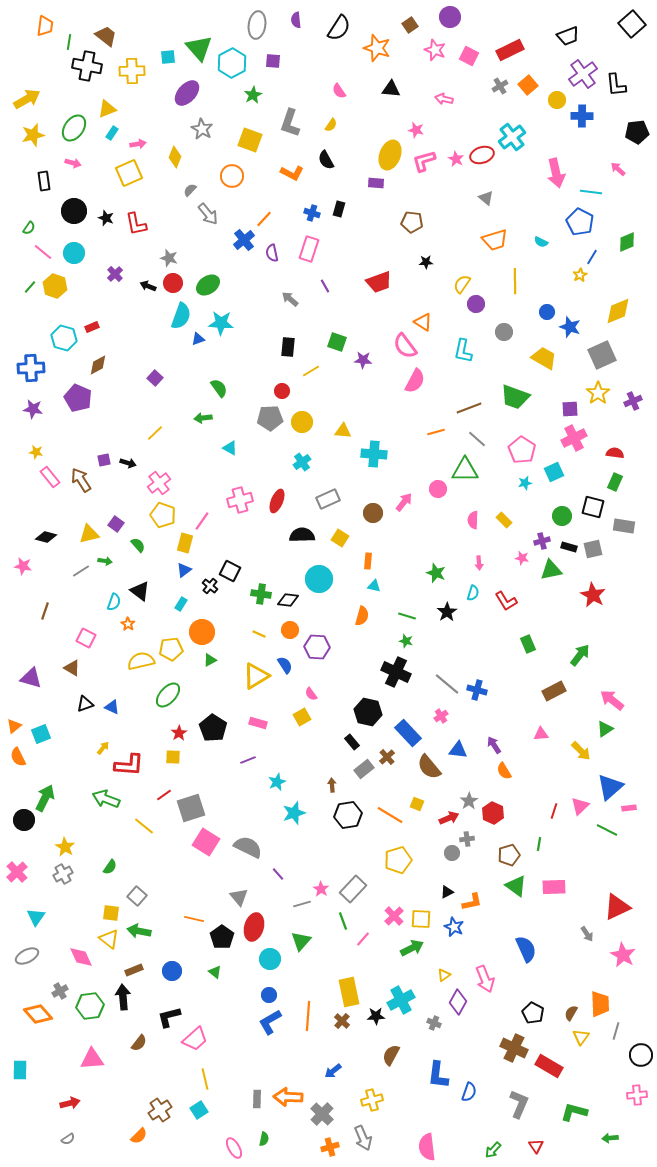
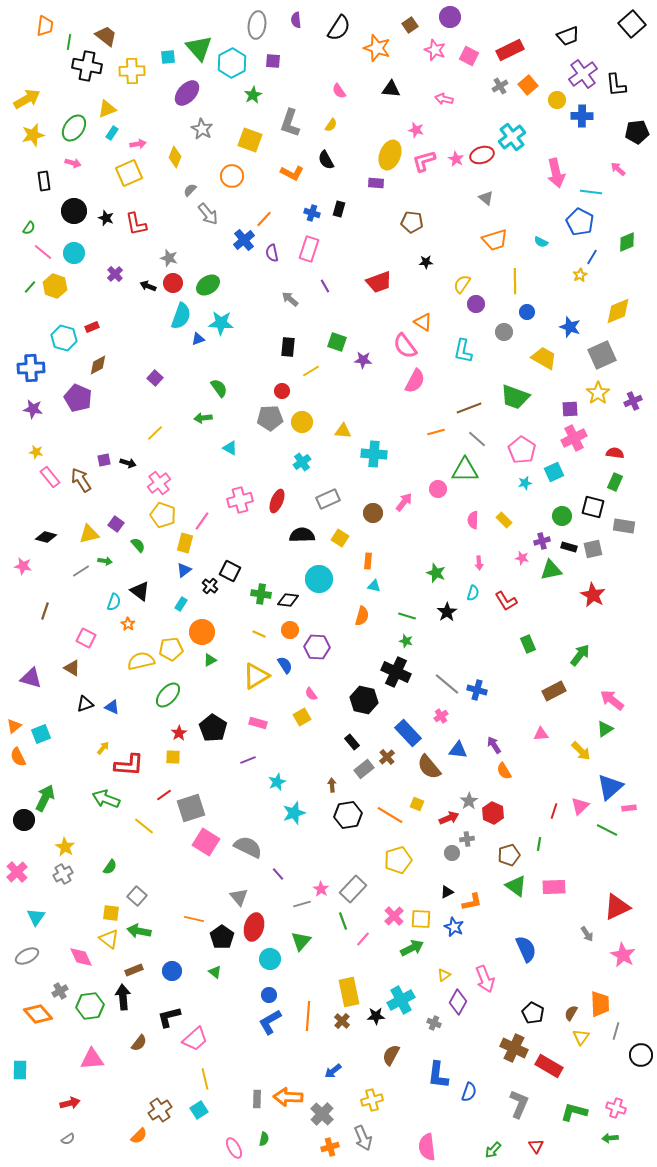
blue circle at (547, 312): moved 20 px left
black hexagon at (368, 712): moved 4 px left, 12 px up
pink cross at (637, 1095): moved 21 px left, 13 px down; rotated 24 degrees clockwise
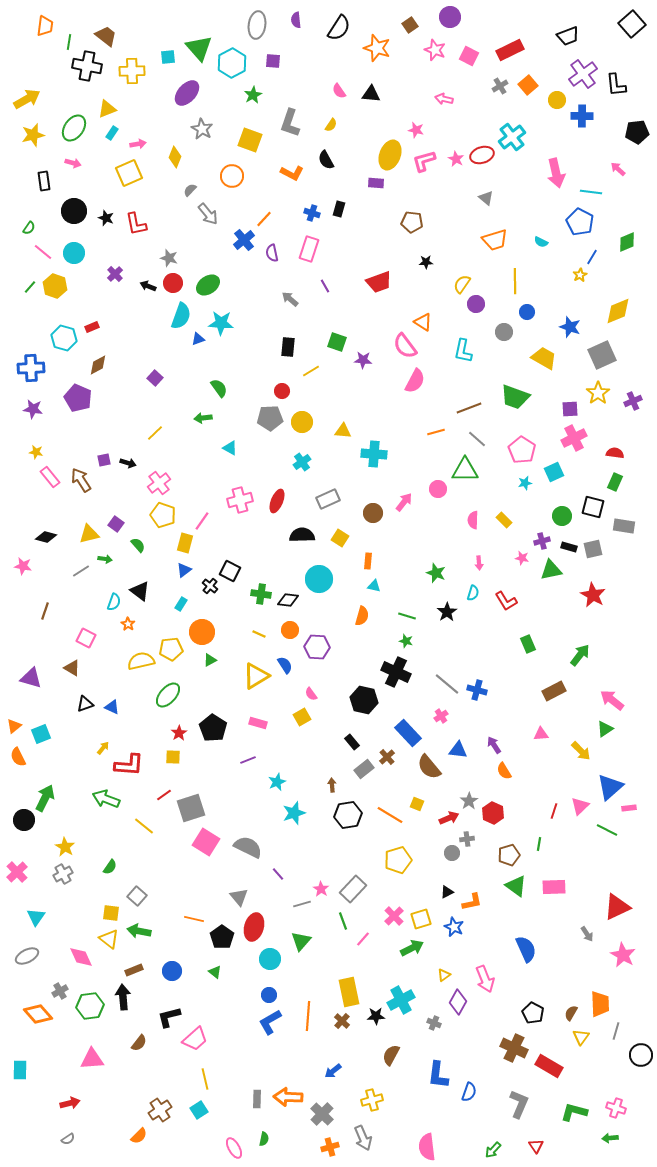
black triangle at (391, 89): moved 20 px left, 5 px down
green arrow at (105, 561): moved 2 px up
yellow square at (421, 919): rotated 20 degrees counterclockwise
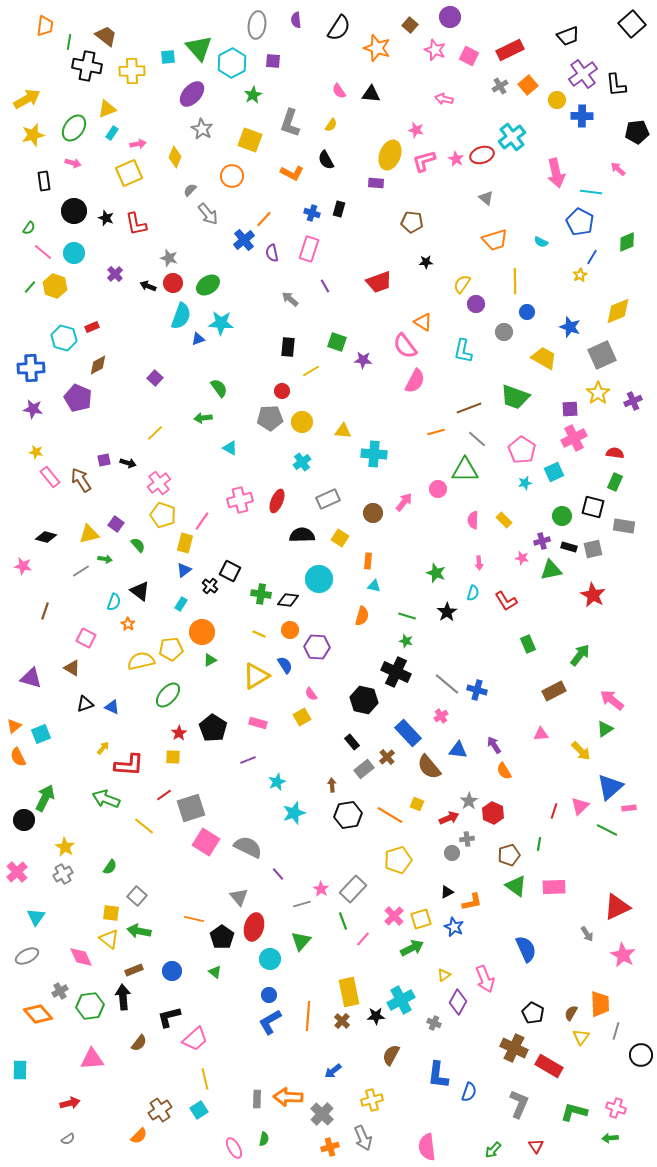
brown square at (410, 25): rotated 14 degrees counterclockwise
purple ellipse at (187, 93): moved 5 px right, 1 px down
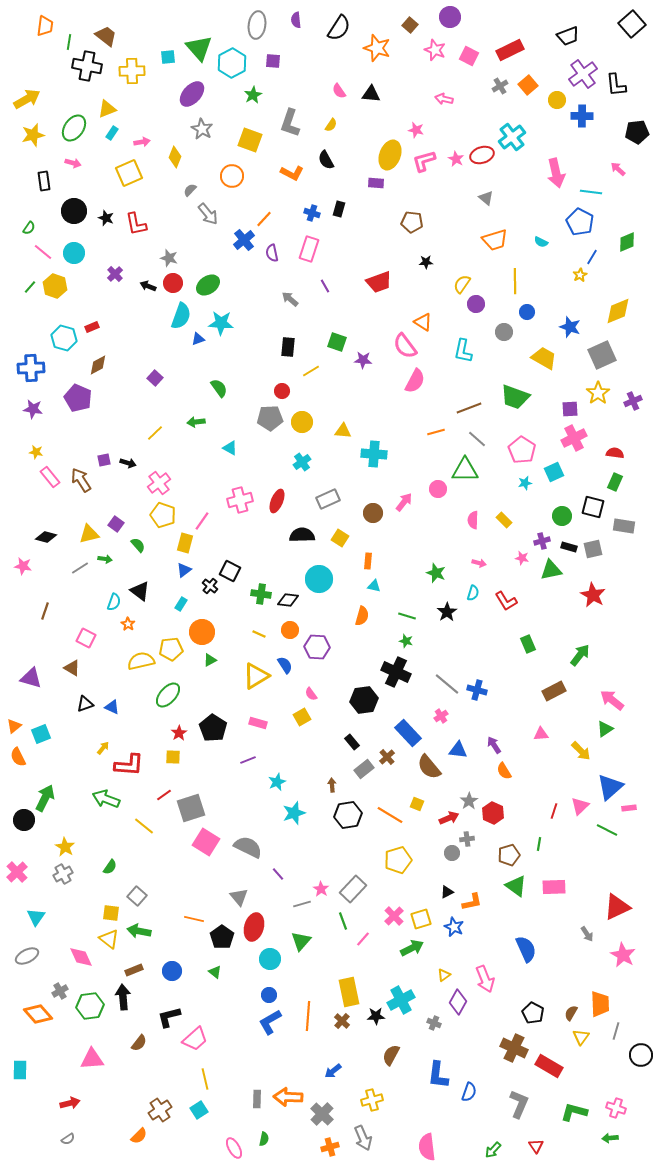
pink arrow at (138, 144): moved 4 px right, 2 px up
green arrow at (203, 418): moved 7 px left, 4 px down
pink arrow at (479, 563): rotated 72 degrees counterclockwise
gray line at (81, 571): moved 1 px left, 3 px up
black hexagon at (364, 700): rotated 20 degrees counterclockwise
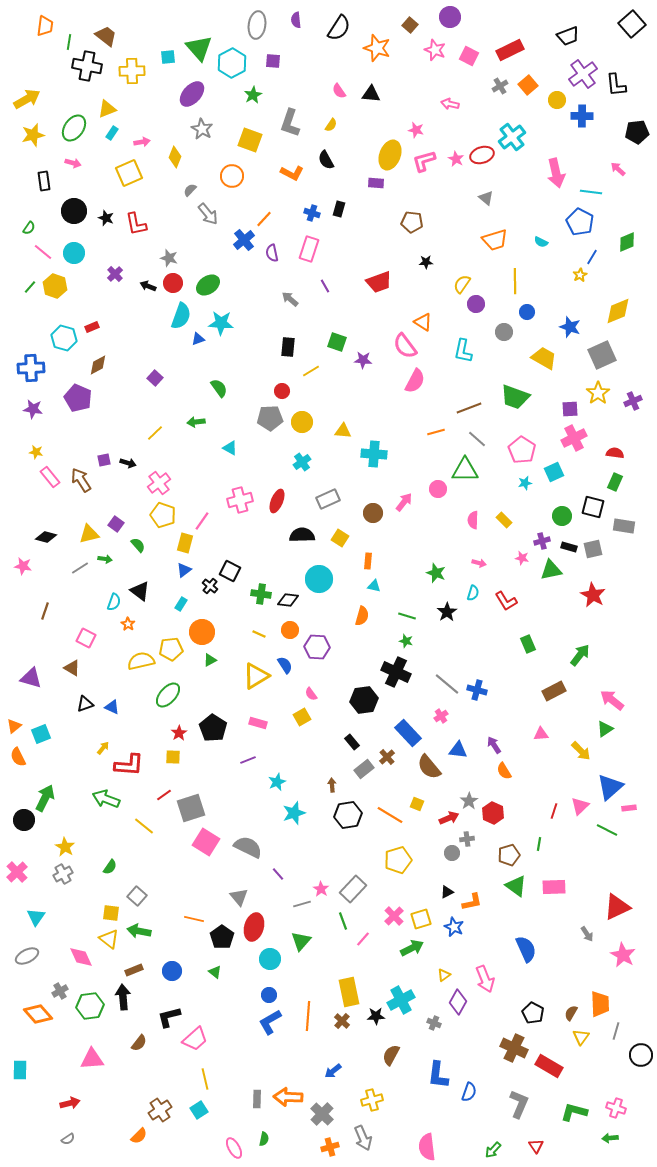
pink arrow at (444, 99): moved 6 px right, 5 px down
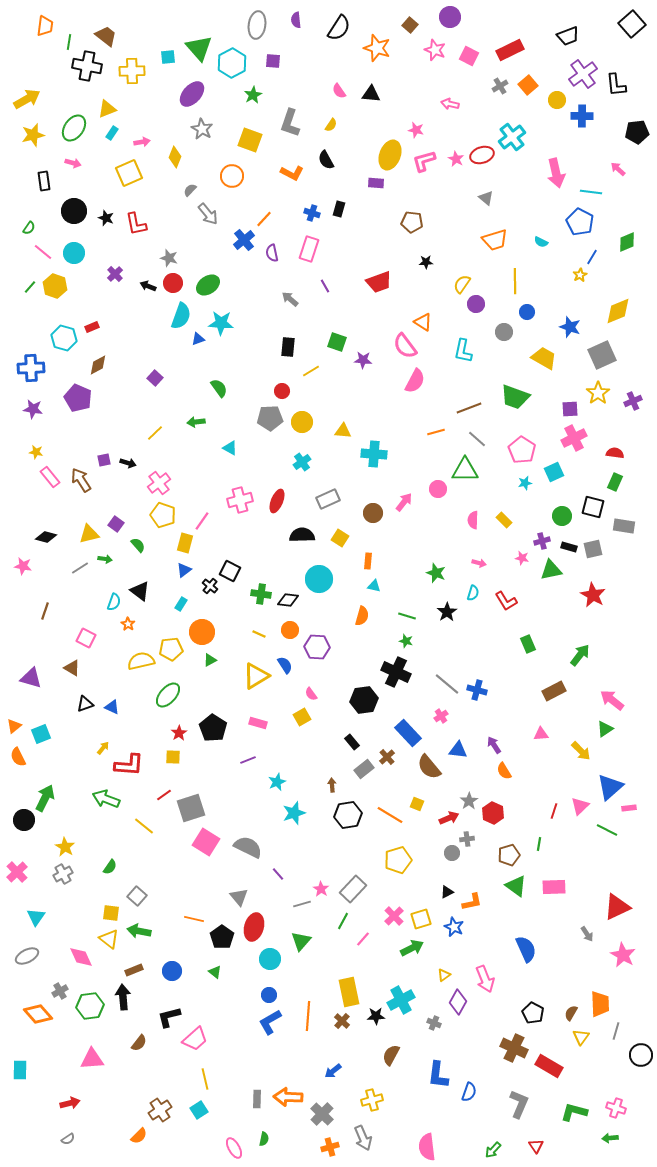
green line at (343, 921): rotated 48 degrees clockwise
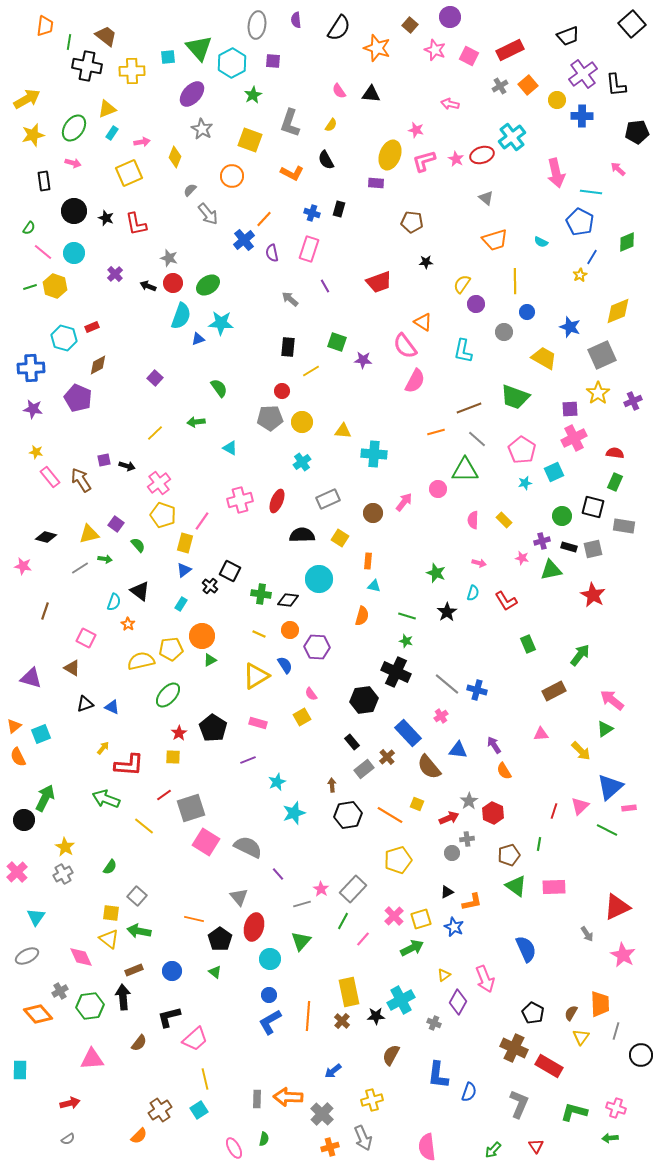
green line at (30, 287): rotated 32 degrees clockwise
black arrow at (128, 463): moved 1 px left, 3 px down
orange circle at (202, 632): moved 4 px down
black pentagon at (222, 937): moved 2 px left, 2 px down
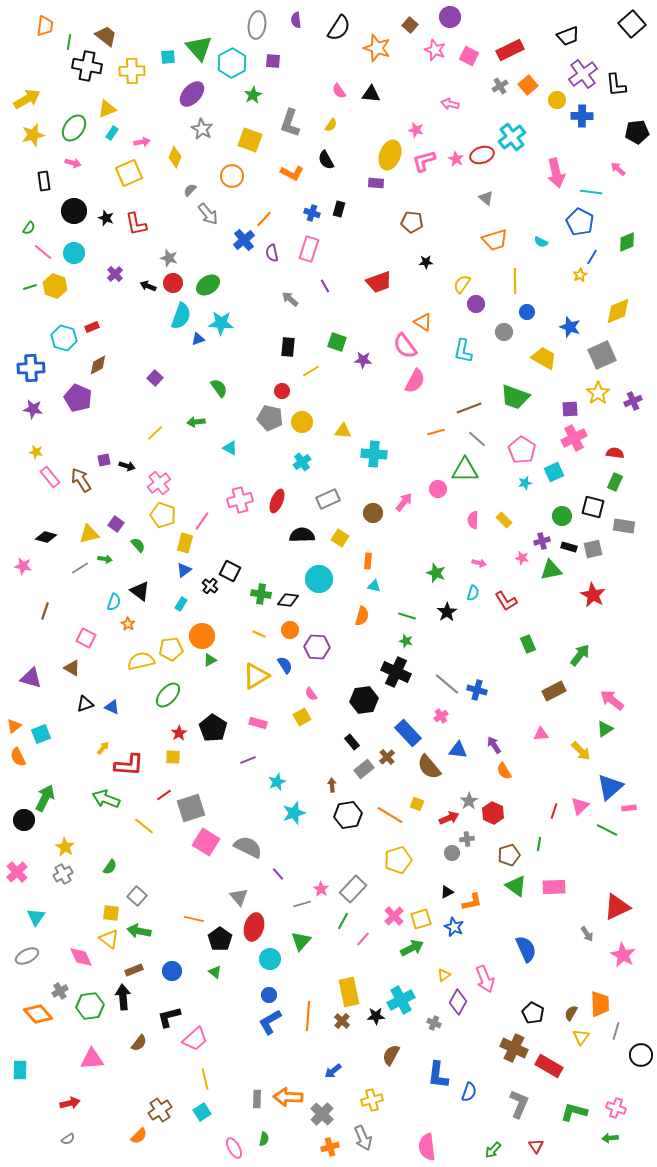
gray pentagon at (270, 418): rotated 15 degrees clockwise
cyan square at (199, 1110): moved 3 px right, 2 px down
